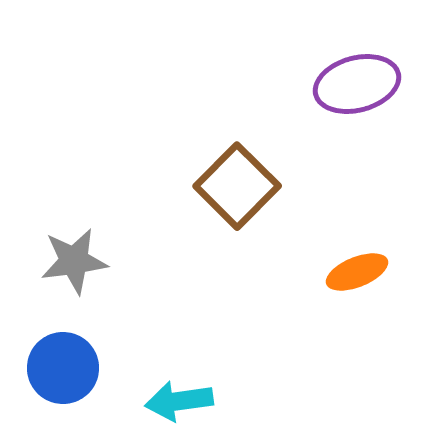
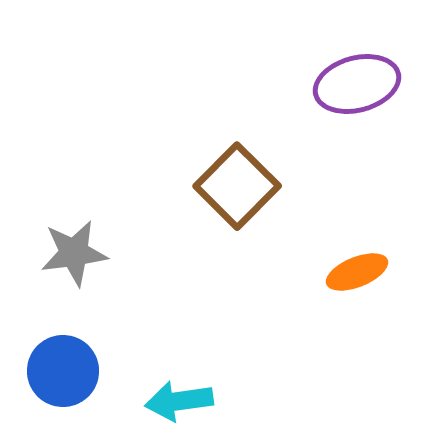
gray star: moved 8 px up
blue circle: moved 3 px down
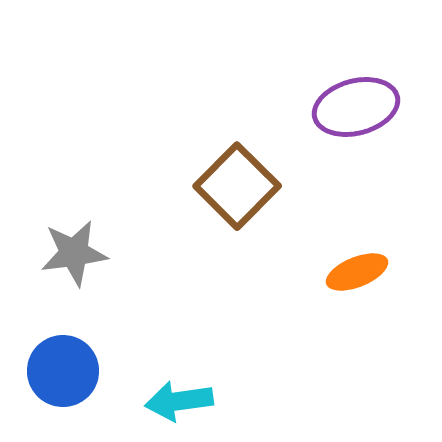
purple ellipse: moved 1 px left, 23 px down
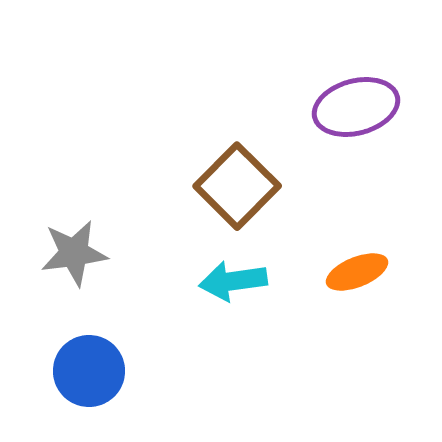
blue circle: moved 26 px right
cyan arrow: moved 54 px right, 120 px up
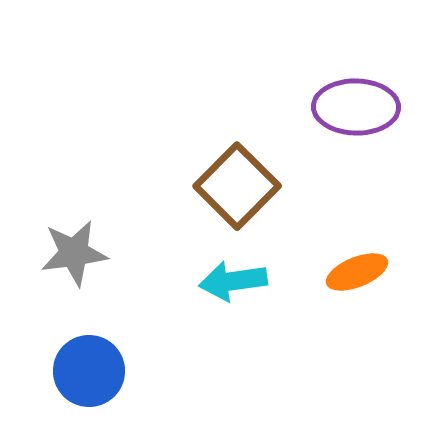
purple ellipse: rotated 16 degrees clockwise
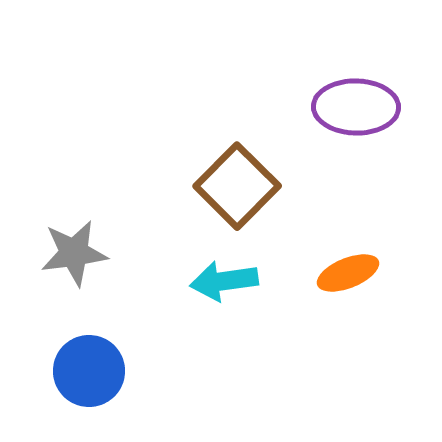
orange ellipse: moved 9 px left, 1 px down
cyan arrow: moved 9 px left
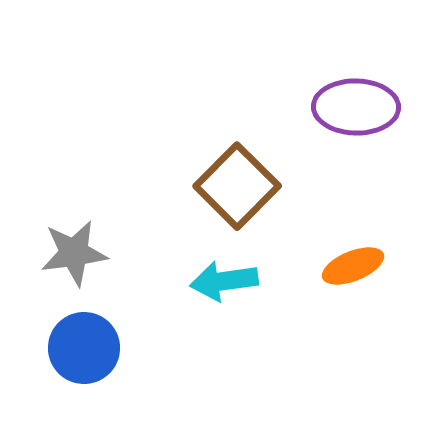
orange ellipse: moved 5 px right, 7 px up
blue circle: moved 5 px left, 23 px up
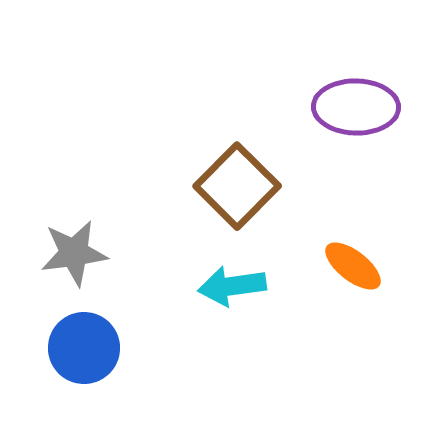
orange ellipse: rotated 60 degrees clockwise
cyan arrow: moved 8 px right, 5 px down
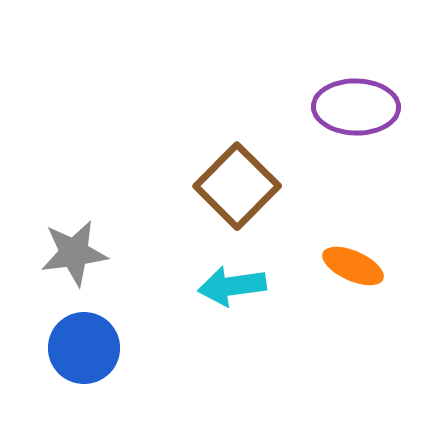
orange ellipse: rotated 14 degrees counterclockwise
